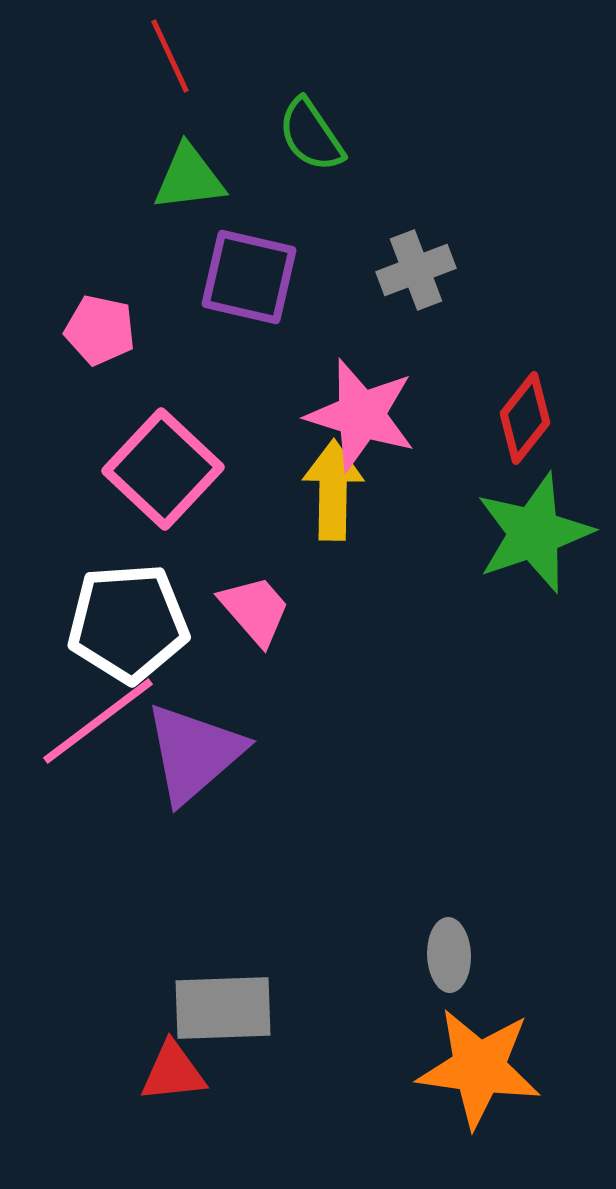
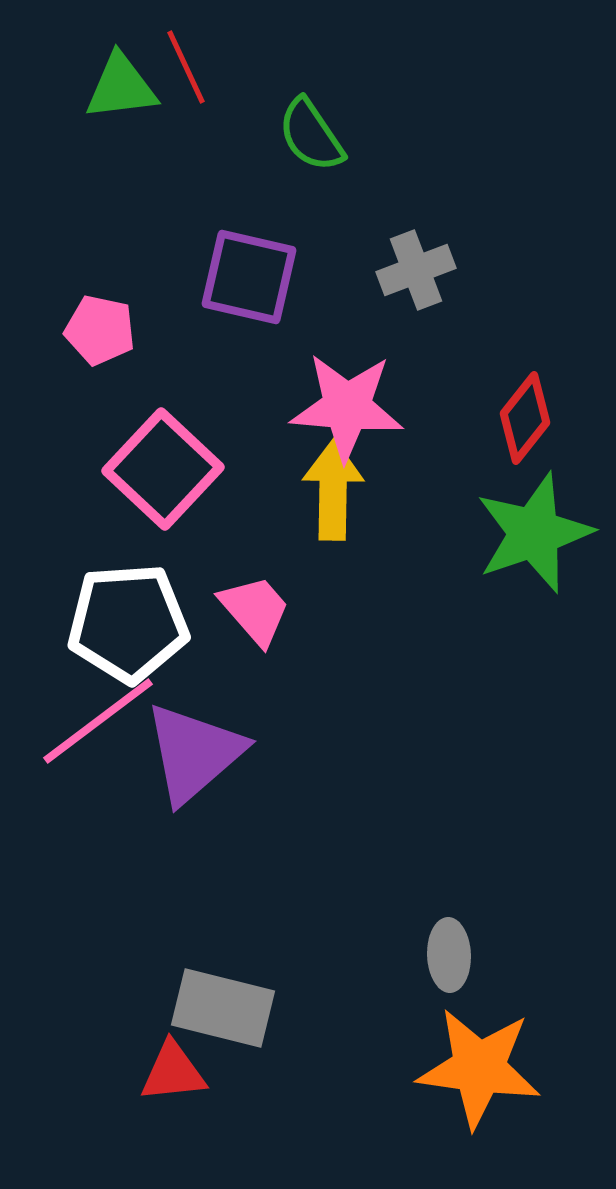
red line: moved 16 px right, 11 px down
green triangle: moved 68 px left, 91 px up
pink star: moved 14 px left, 8 px up; rotated 12 degrees counterclockwise
gray rectangle: rotated 16 degrees clockwise
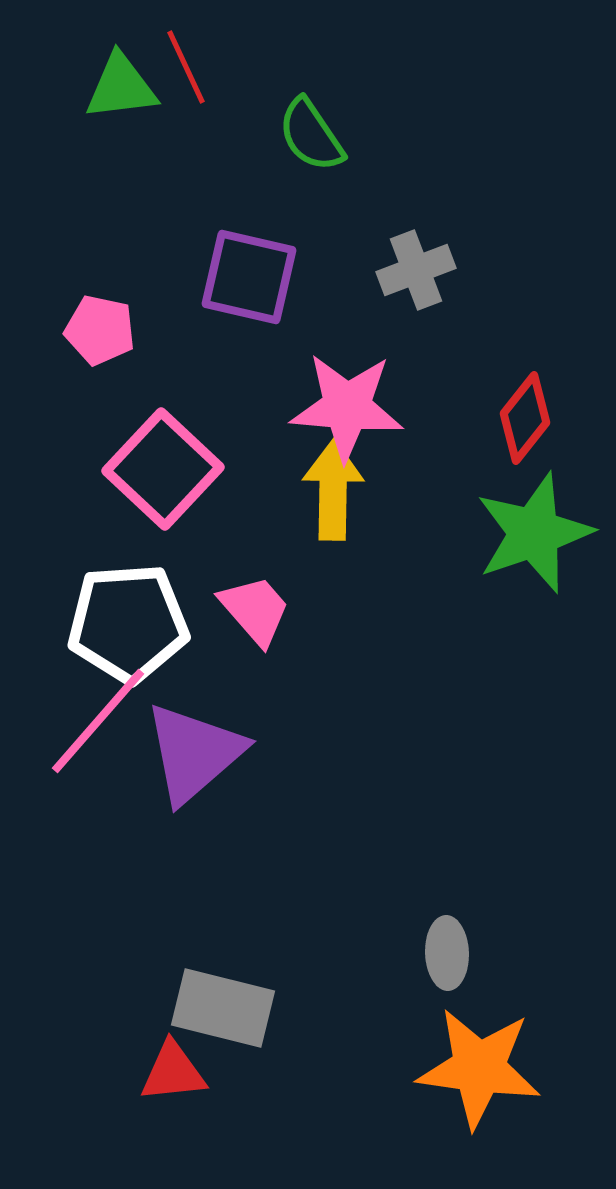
pink line: rotated 12 degrees counterclockwise
gray ellipse: moved 2 px left, 2 px up
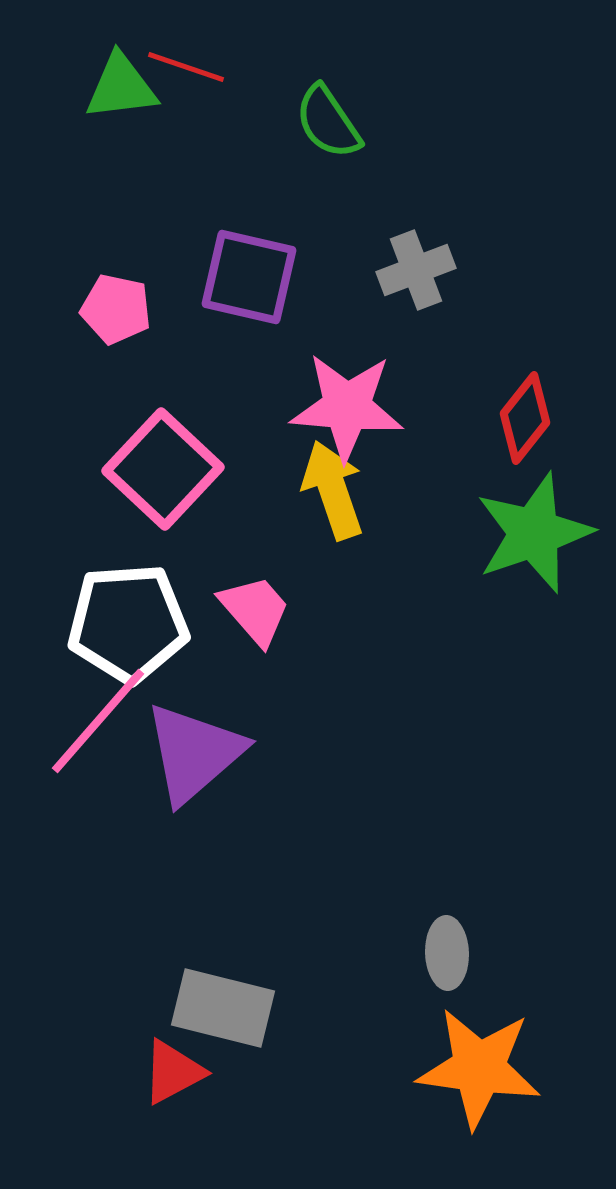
red line: rotated 46 degrees counterclockwise
green semicircle: moved 17 px right, 13 px up
pink pentagon: moved 16 px right, 21 px up
yellow arrow: rotated 20 degrees counterclockwise
red triangle: rotated 22 degrees counterclockwise
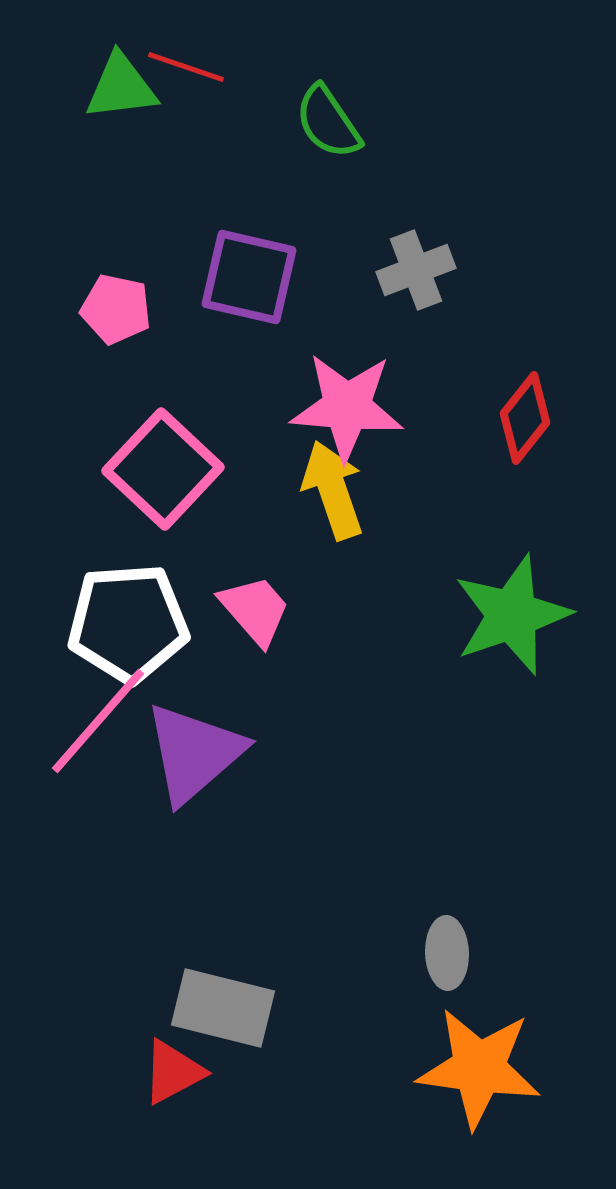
green star: moved 22 px left, 82 px down
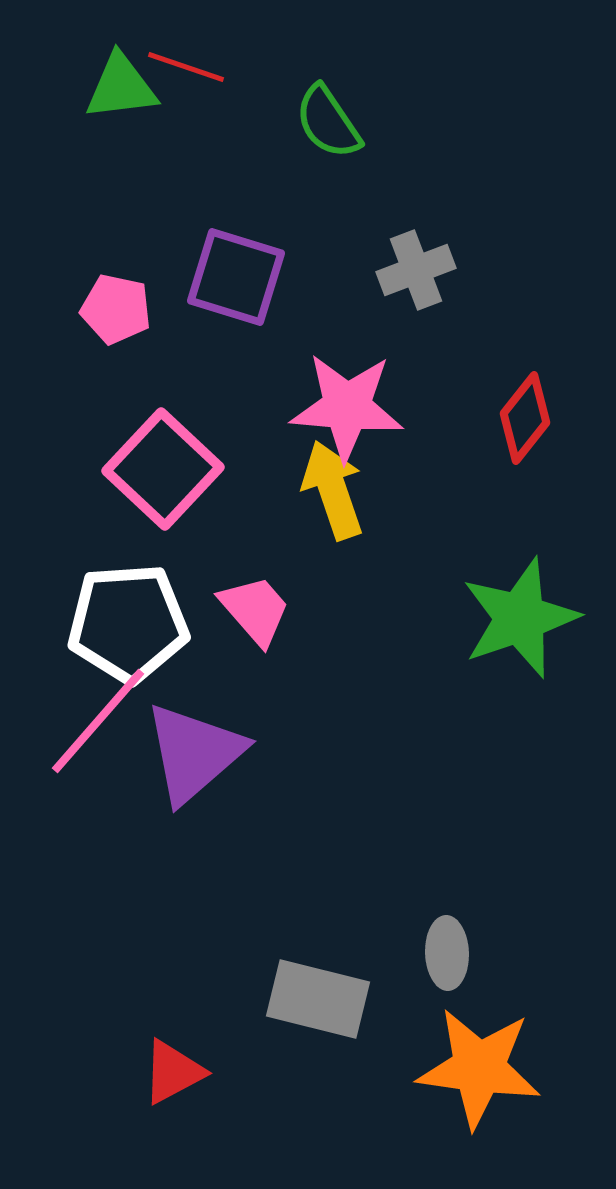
purple square: moved 13 px left; rotated 4 degrees clockwise
green star: moved 8 px right, 3 px down
gray rectangle: moved 95 px right, 9 px up
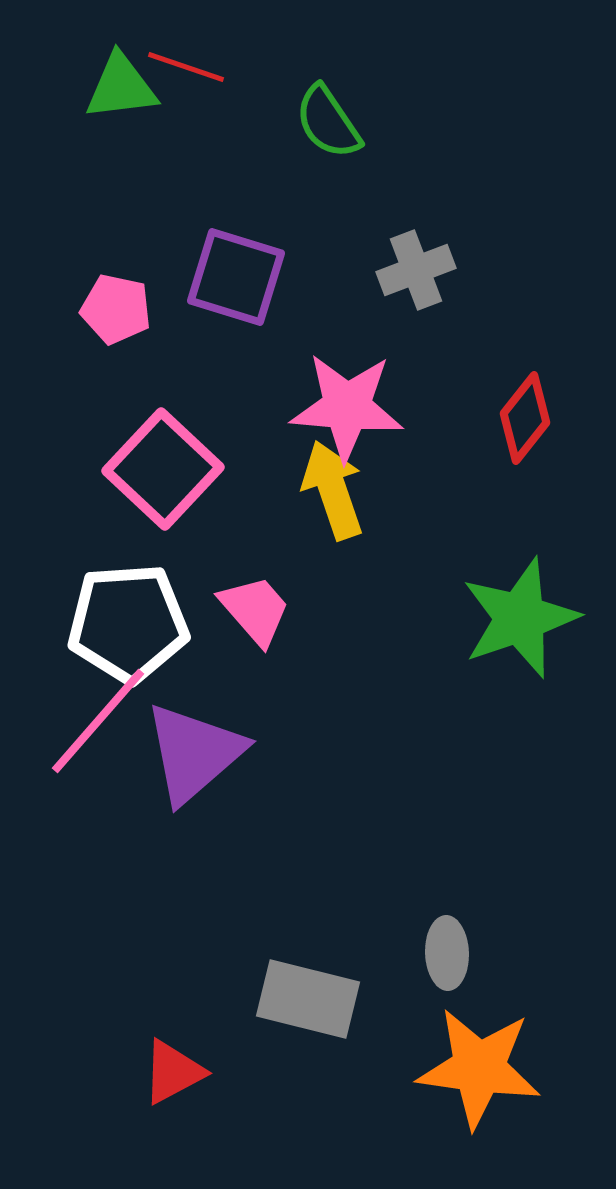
gray rectangle: moved 10 px left
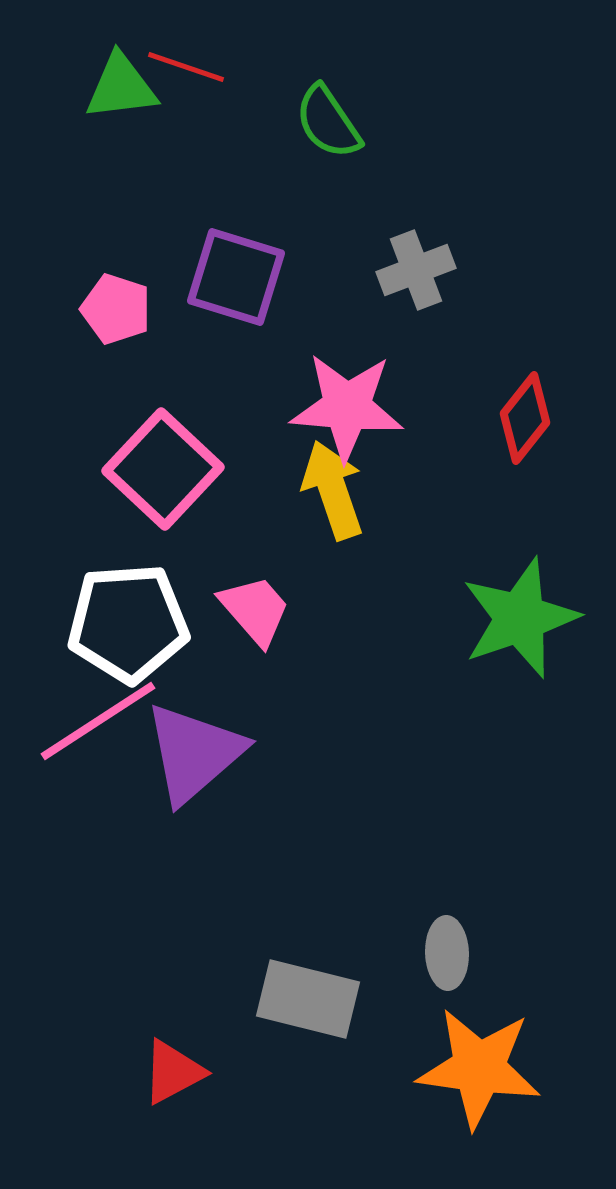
pink pentagon: rotated 6 degrees clockwise
pink line: rotated 16 degrees clockwise
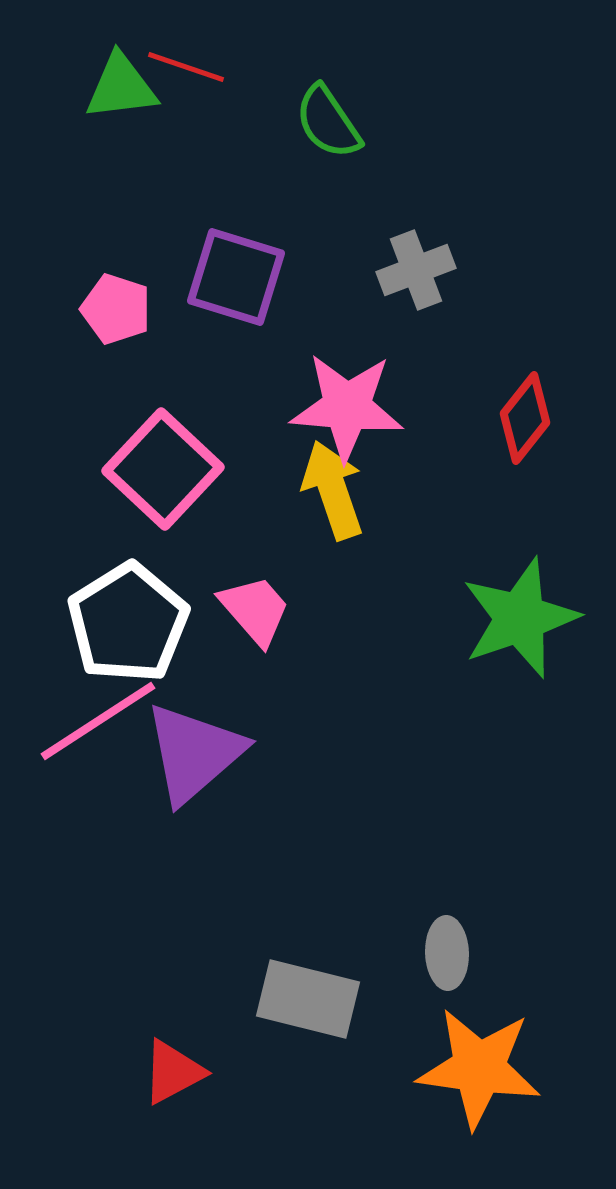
white pentagon: rotated 28 degrees counterclockwise
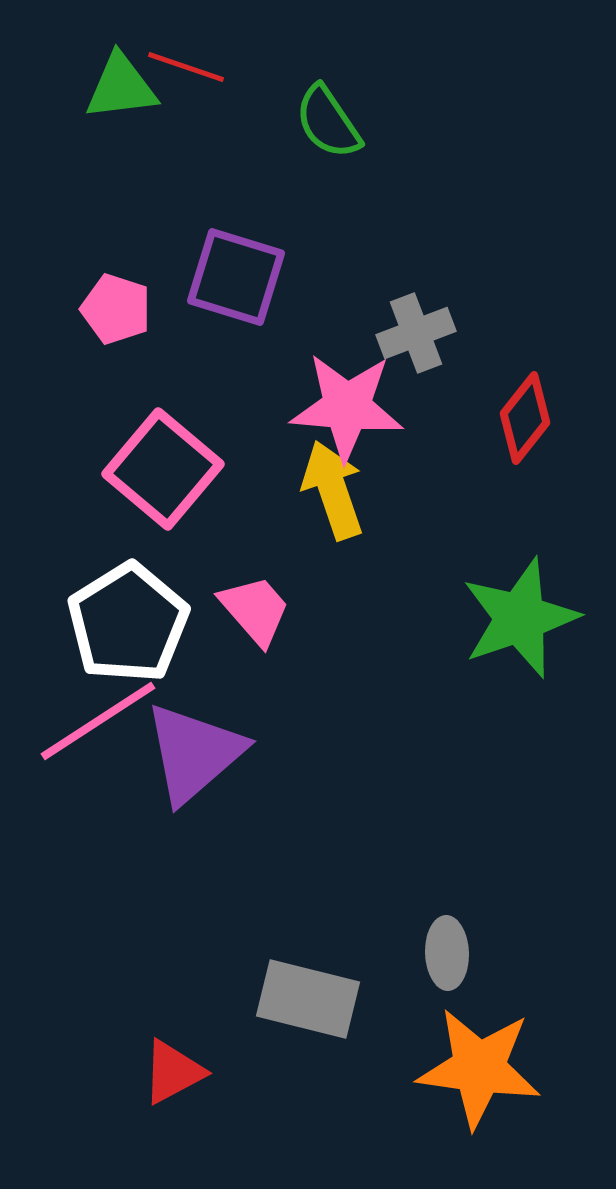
gray cross: moved 63 px down
pink square: rotated 3 degrees counterclockwise
